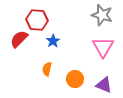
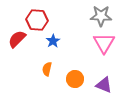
gray star: moved 1 px left, 1 px down; rotated 15 degrees counterclockwise
red semicircle: moved 2 px left
pink triangle: moved 1 px right, 4 px up
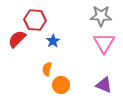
red hexagon: moved 2 px left
orange circle: moved 14 px left, 6 px down
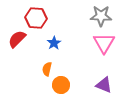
red hexagon: moved 1 px right, 2 px up
blue star: moved 1 px right, 2 px down
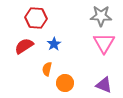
red semicircle: moved 7 px right, 7 px down; rotated 12 degrees clockwise
blue star: moved 1 px down
orange circle: moved 4 px right, 2 px up
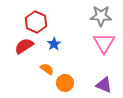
red hexagon: moved 4 px down; rotated 20 degrees clockwise
orange semicircle: rotated 112 degrees clockwise
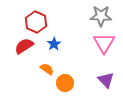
purple triangle: moved 2 px right, 5 px up; rotated 24 degrees clockwise
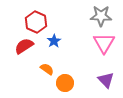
blue star: moved 3 px up
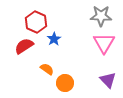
blue star: moved 2 px up
purple triangle: moved 2 px right
